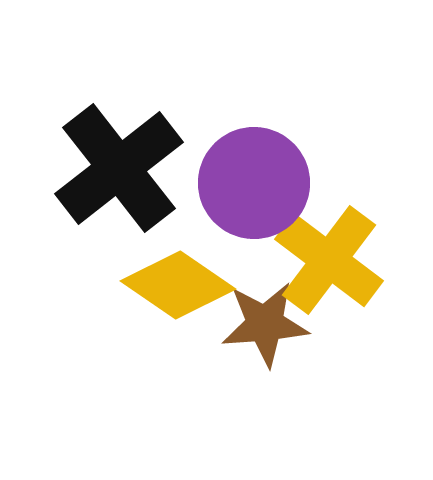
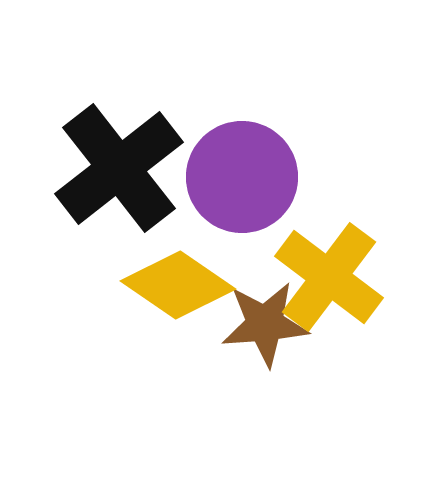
purple circle: moved 12 px left, 6 px up
yellow cross: moved 17 px down
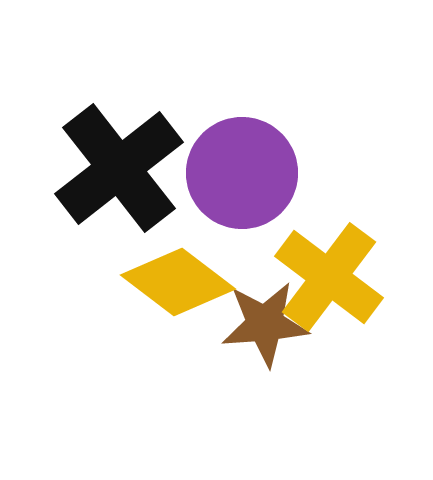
purple circle: moved 4 px up
yellow diamond: moved 3 px up; rotated 3 degrees clockwise
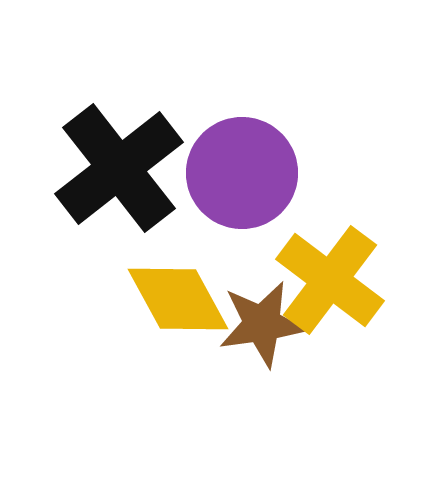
yellow cross: moved 1 px right, 3 px down
yellow diamond: moved 17 px down; rotated 24 degrees clockwise
brown star: moved 3 px left; rotated 4 degrees counterclockwise
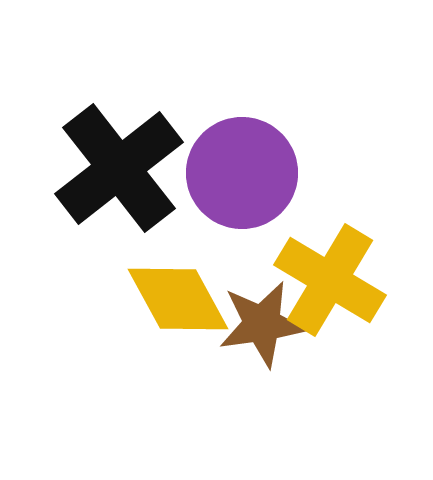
yellow cross: rotated 6 degrees counterclockwise
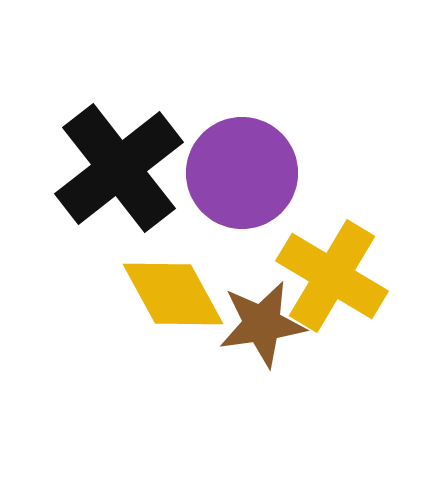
yellow cross: moved 2 px right, 4 px up
yellow diamond: moved 5 px left, 5 px up
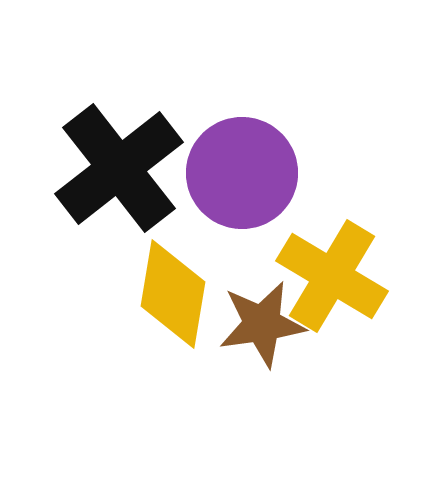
yellow diamond: rotated 38 degrees clockwise
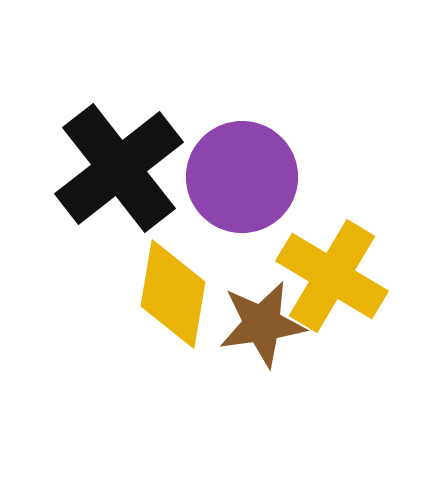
purple circle: moved 4 px down
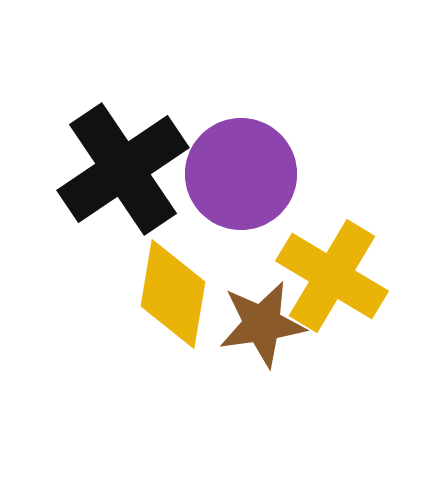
black cross: moved 4 px right, 1 px down; rotated 4 degrees clockwise
purple circle: moved 1 px left, 3 px up
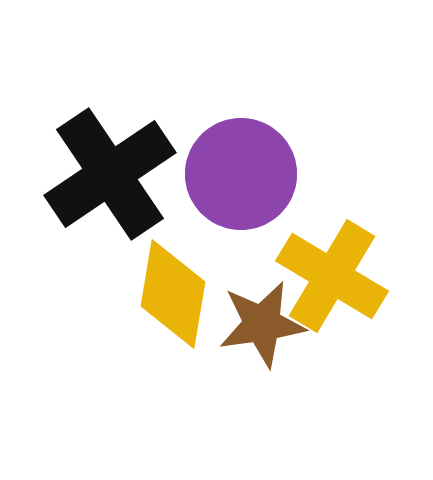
black cross: moved 13 px left, 5 px down
